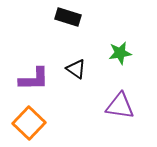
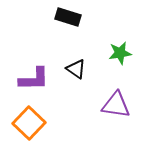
purple triangle: moved 4 px left, 1 px up
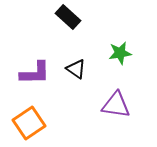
black rectangle: rotated 25 degrees clockwise
purple L-shape: moved 1 px right, 6 px up
orange square: rotated 12 degrees clockwise
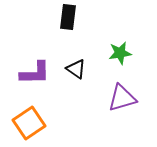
black rectangle: rotated 55 degrees clockwise
purple triangle: moved 6 px right, 7 px up; rotated 24 degrees counterclockwise
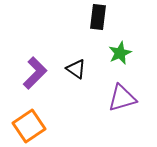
black rectangle: moved 30 px right
green star: rotated 15 degrees counterclockwise
purple L-shape: rotated 44 degrees counterclockwise
orange square: moved 3 px down
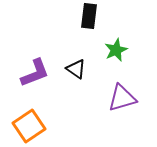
black rectangle: moved 9 px left, 1 px up
green star: moved 4 px left, 3 px up
purple L-shape: rotated 24 degrees clockwise
